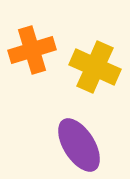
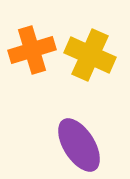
yellow cross: moved 5 px left, 12 px up
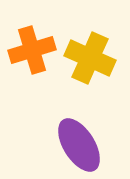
yellow cross: moved 3 px down
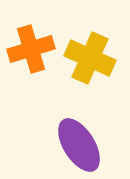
orange cross: moved 1 px left, 1 px up
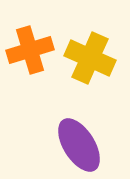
orange cross: moved 1 px left, 1 px down
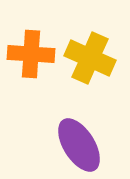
orange cross: moved 1 px right, 4 px down; rotated 21 degrees clockwise
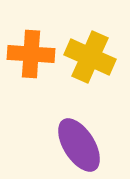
yellow cross: moved 1 px up
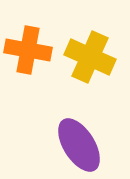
orange cross: moved 3 px left, 4 px up; rotated 6 degrees clockwise
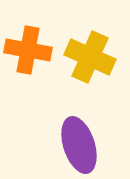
purple ellipse: rotated 14 degrees clockwise
